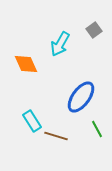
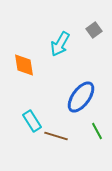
orange diamond: moved 2 px left, 1 px down; rotated 15 degrees clockwise
green line: moved 2 px down
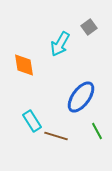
gray square: moved 5 px left, 3 px up
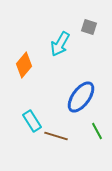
gray square: rotated 35 degrees counterclockwise
orange diamond: rotated 50 degrees clockwise
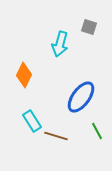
cyan arrow: rotated 15 degrees counterclockwise
orange diamond: moved 10 px down; rotated 15 degrees counterclockwise
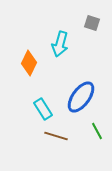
gray square: moved 3 px right, 4 px up
orange diamond: moved 5 px right, 12 px up
cyan rectangle: moved 11 px right, 12 px up
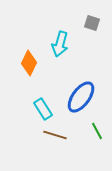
brown line: moved 1 px left, 1 px up
